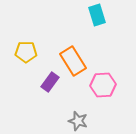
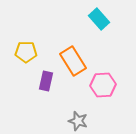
cyan rectangle: moved 2 px right, 4 px down; rotated 25 degrees counterclockwise
purple rectangle: moved 4 px left, 1 px up; rotated 24 degrees counterclockwise
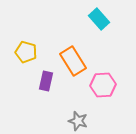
yellow pentagon: rotated 15 degrees clockwise
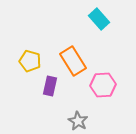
yellow pentagon: moved 4 px right, 9 px down
purple rectangle: moved 4 px right, 5 px down
gray star: rotated 12 degrees clockwise
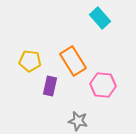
cyan rectangle: moved 1 px right, 1 px up
yellow pentagon: rotated 10 degrees counterclockwise
pink hexagon: rotated 10 degrees clockwise
gray star: rotated 18 degrees counterclockwise
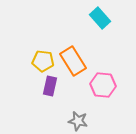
yellow pentagon: moved 13 px right
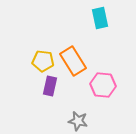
cyan rectangle: rotated 30 degrees clockwise
